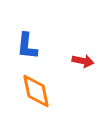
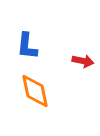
orange diamond: moved 1 px left
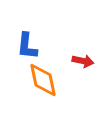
orange diamond: moved 8 px right, 11 px up
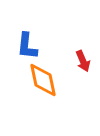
red arrow: rotated 55 degrees clockwise
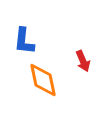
blue L-shape: moved 3 px left, 5 px up
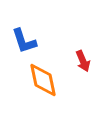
blue L-shape: rotated 24 degrees counterclockwise
